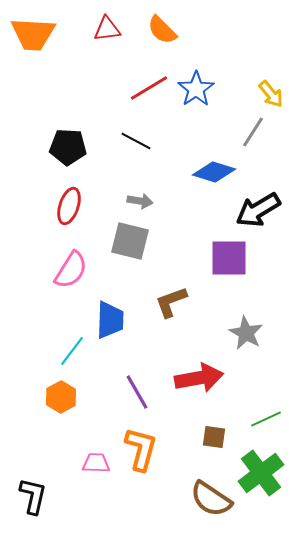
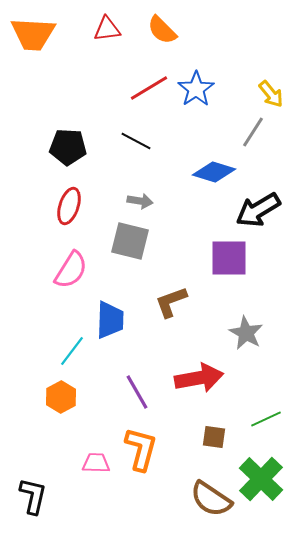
green cross: moved 6 px down; rotated 9 degrees counterclockwise
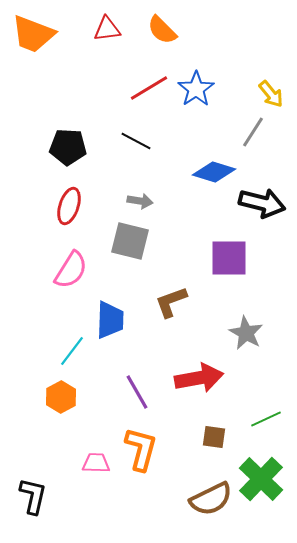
orange trapezoid: rotated 18 degrees clockwise
black arrow: moved 4 px right, 7 px up; rotated 135 degrees counterclockwise
brown semicircle: rotated 60 degrees counterclockwise
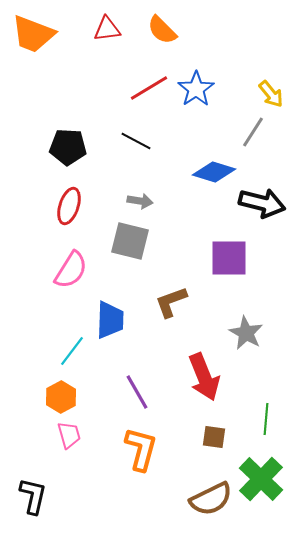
red arrow: moved 5 px right, 1 px up; rotated 78 degrees clockwise
green line: rotated 60 degrees counterclockwise
pink trapezoid: moved 27 px left, 28 px up; rotated 72 degrees clockwise
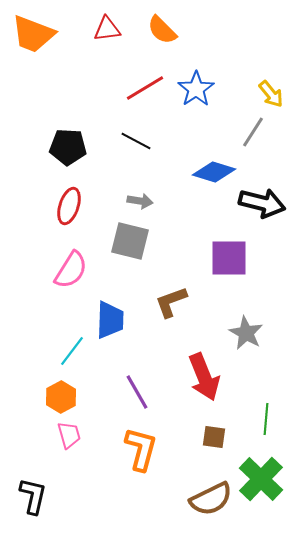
red line: moved 4 px left
